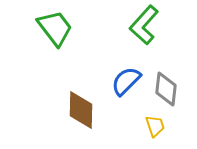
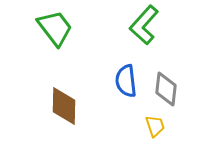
blue semicircle: rotated 52 degrees counterclockwise
brown diamond: moved 17 px left, 4 px up
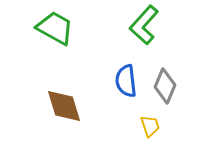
green trapezoid: rotated 24 degrees counterclockwise
gray diamond: moved 1 px left, 3 px up; rotated 16 degrees clockwise
brown diamond: rotated 18 degrees counterclockwise
yellow trapezoid: moved 5 px left
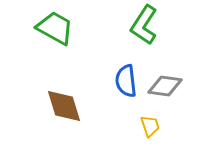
green L-shape: rotated 9 degrees counterclockwise
gray diamond: rotated 76 degrees clockwise
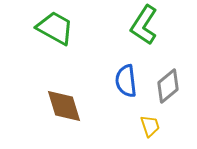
gray diamond: moved 3 px right; rotated 48 degrees counterclockwise
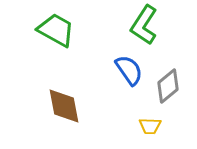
green trapezoid: moved 1 px right, 2 px down
blue semicircle: moved 3 px right, 11 px up; rotated 152 degrees clockwise
brown diamond: rotated 6 degrees clockwise
yellow trapezoid: rotated 110 degrees clockwise
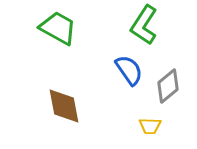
green trapezoid: moved 2 px right, 2 px up
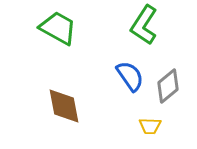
blue semicircle: moved 1 px right, 6 px down
